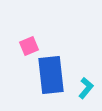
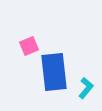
blue rectangle: moved 3 px right, 3 px up
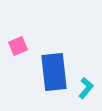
pink square: moved 11 px left
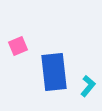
cyan L-shape: moved 2 px right, 2 px up
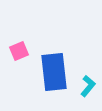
pink square: moved 1 px right, 5 px down
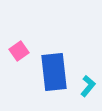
pink square: rotated 12 degrees counterclockwise
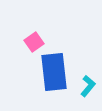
pink square: moved 15 px right, 9 px up
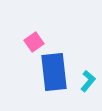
cyan L-shape: moved 5 px up
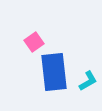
cyan L-shape: rotated 20 degrees clockwise
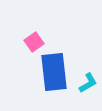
cyan L-shape: moved 2 px down
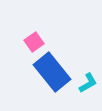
blue rectangle: moved 2 px left; rotated 33 degrees counterclockwise
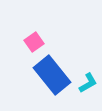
blue rectangle: moved 3 px down
